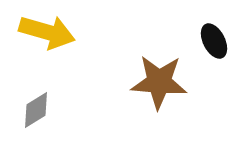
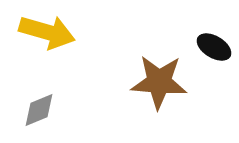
black ellipse: moved 6 px down; rotated 32 degrees counterclockwise
gray diamond: moved 3 px right; rotated 9 degrees clockwise
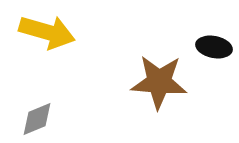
black ellipse: rotated 20 degrees counterclockwise
gray diamond: moved 2 px left, 9 px down
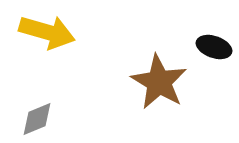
black ellipse: rotated 8 degrees clockwise
brown star: rotated 26 degrees clockwise
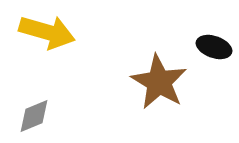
gray diamond: moved 3 px left, 3 px up
